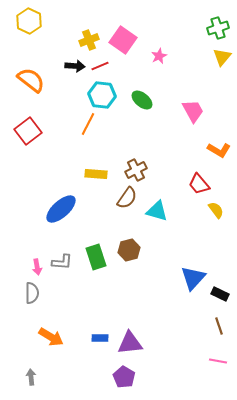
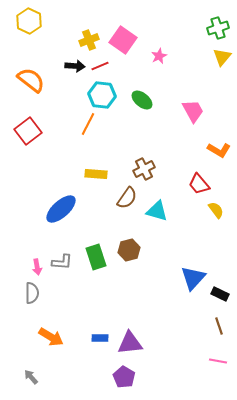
brown cross: moved 8 px right, 1 px up
gray arrow: rotated 35 degrees counterclockwise
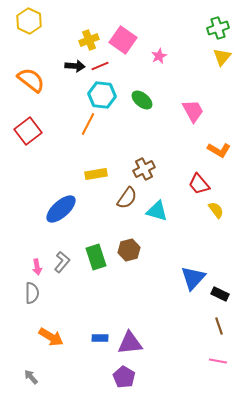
yellow rectangle: rotated 15 degrees counterclockwise
gray L-shape: rotated 55 degrees counterclockwise
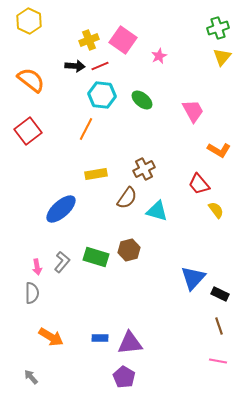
orange line: moved 2 px left, 5 px down
green rectangle: rotated 55 degrees counterclockwise
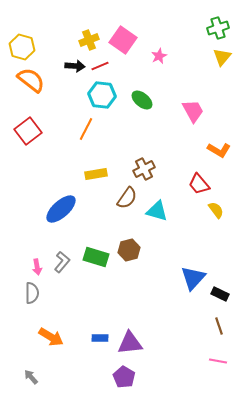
yellow hexagon: moved 7 px left, 26 px down; rotated 10 degrees counterclockwise
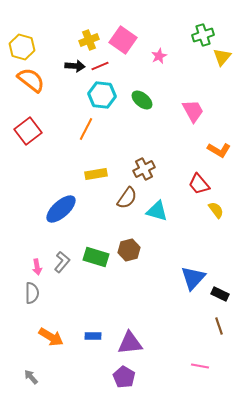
green cross: moved 15 px left, 7 px down
blue rectangle: moved 7 px left, 2 px up
pink line: moved 18 px left, 5 px down
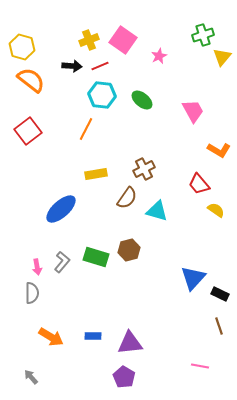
black arrow: moved 3 px left
yellow semicircle: rotated 18 degrees counterclockwise
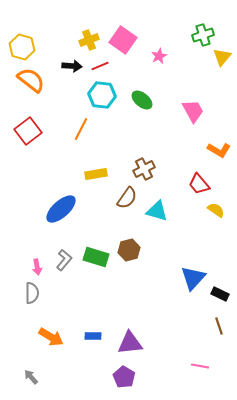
orange line: moved 5 px left
gray L-shape: moved 2 px right, 2 px up
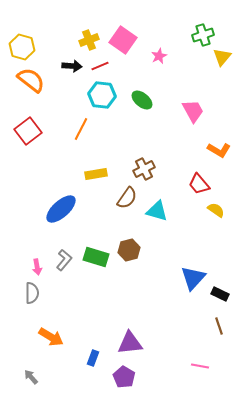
blue rectangle: moved 22 px down; rotated 70 degrees counterclockwise
